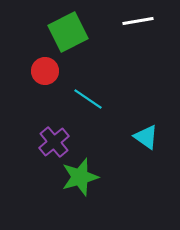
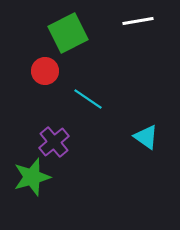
green square: moved 1 px down
green star: moved 48 px left
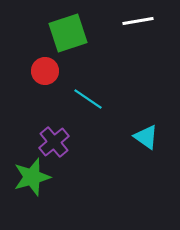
green square: rotated 9 degrees clockwise
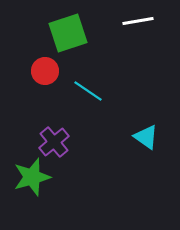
cyan line: moved 8 px up
